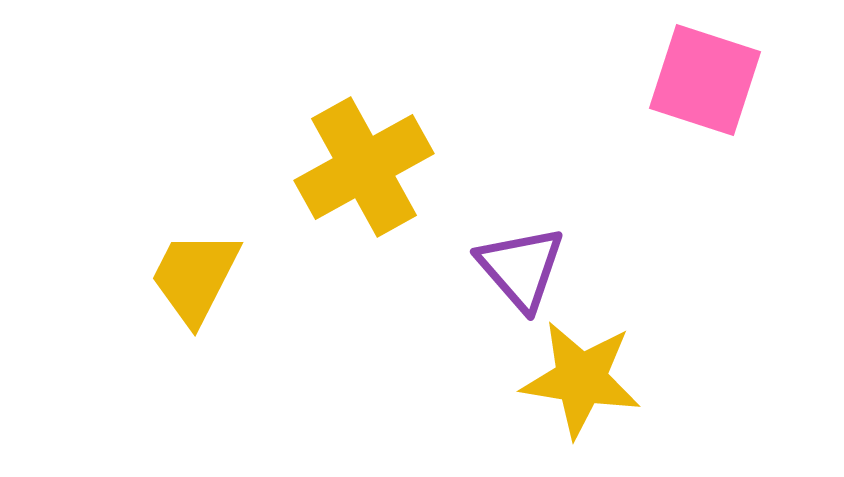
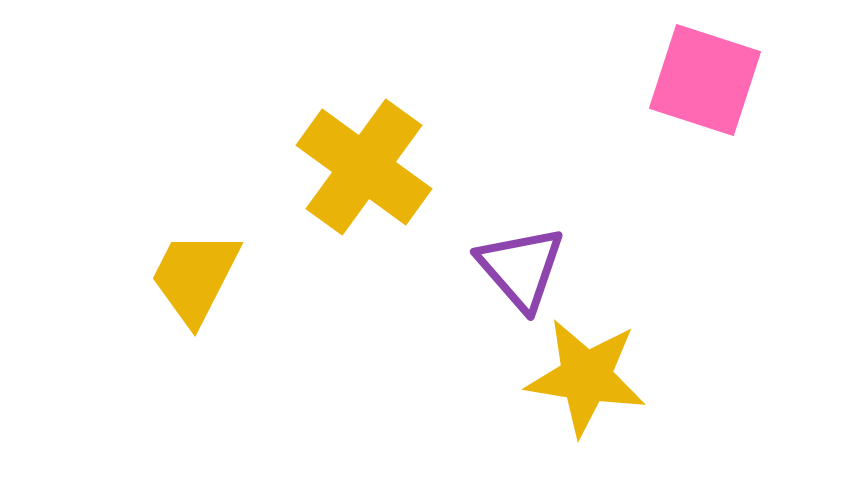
yellow cross: rotated 25 degrees counterclockwise
yellow star: moved 5 px right, 2 px up
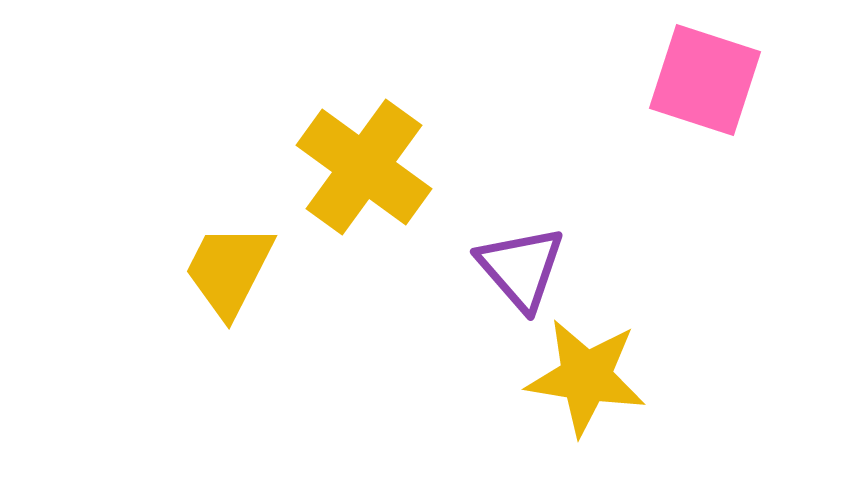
yellow trapezoid: moved 34 px right, 7 px up
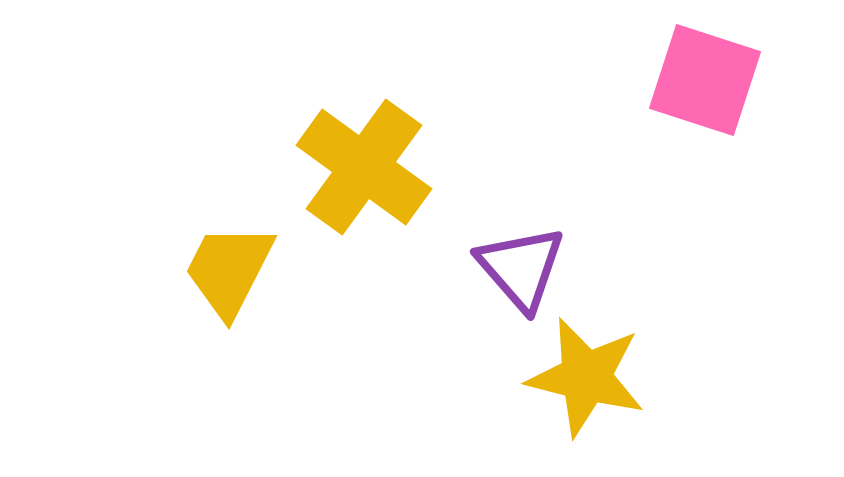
yellow star: rotated 5 degrees clockwise
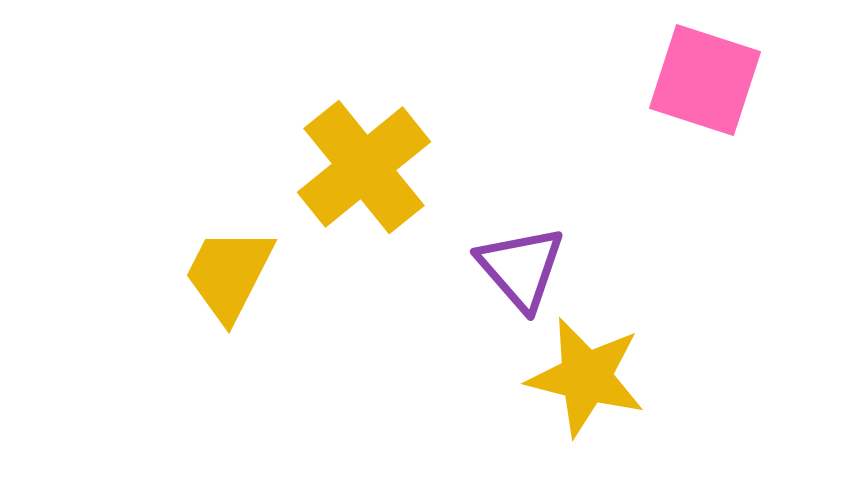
yellow cross: rotated 15 degrees clockwise
yellow trapezoid: moved 4 px down
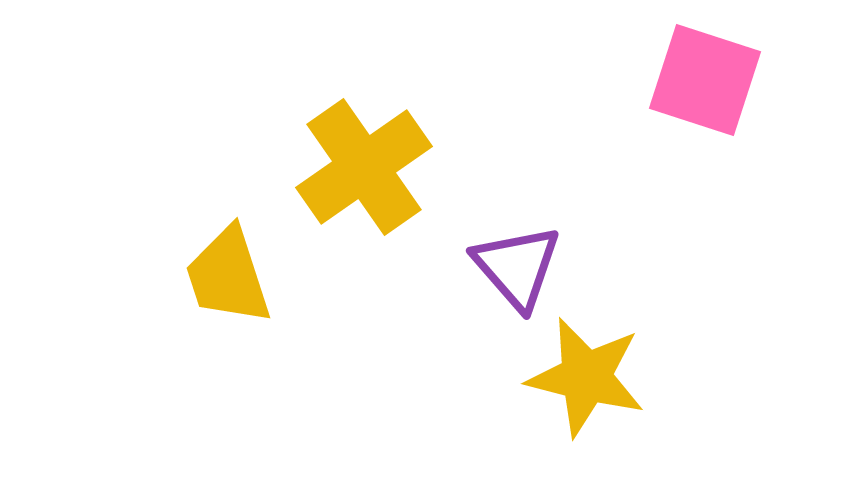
yellow cross: rotated 4 degrees clockwise
purple triangle: moved 4 px left, 1 px up
yellow trapezoid: moved 1 px left, 2 px down; rotated 45 degrees counterclockwise
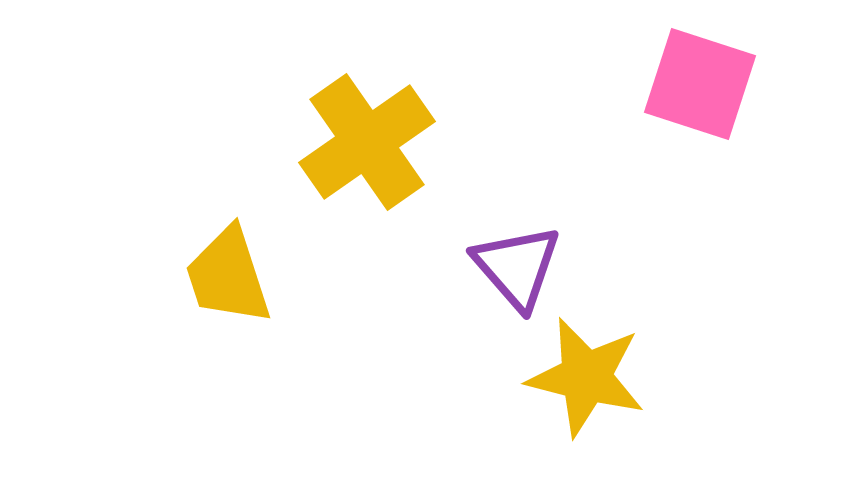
pink square: moved 5 px left, 4 px down
yellow cross: moved 3 px right, 25 px up
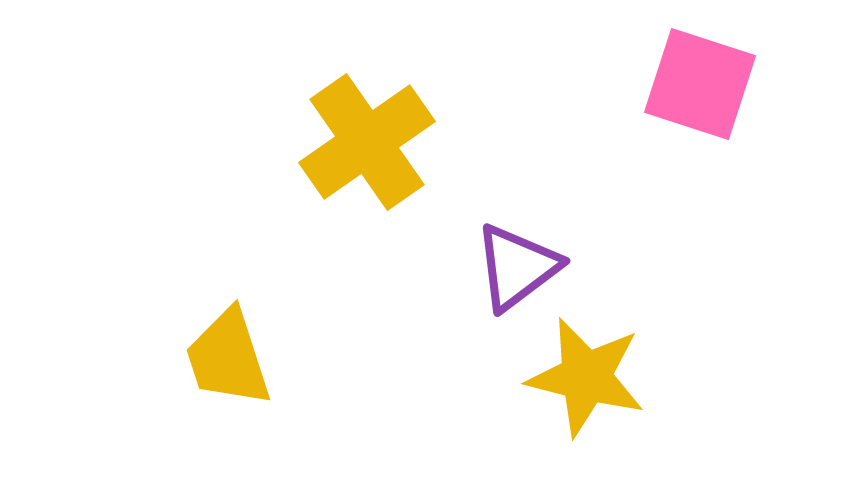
purple triangle: rotated 34 degrees clockwise
yellow trapezoid: moved 82 px down
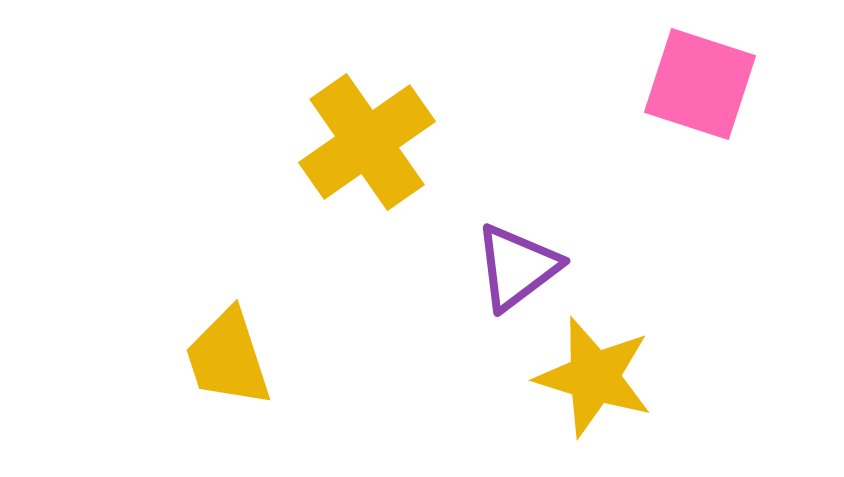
yellow star: moved 8 px right; rotated 3 degrees clockwise
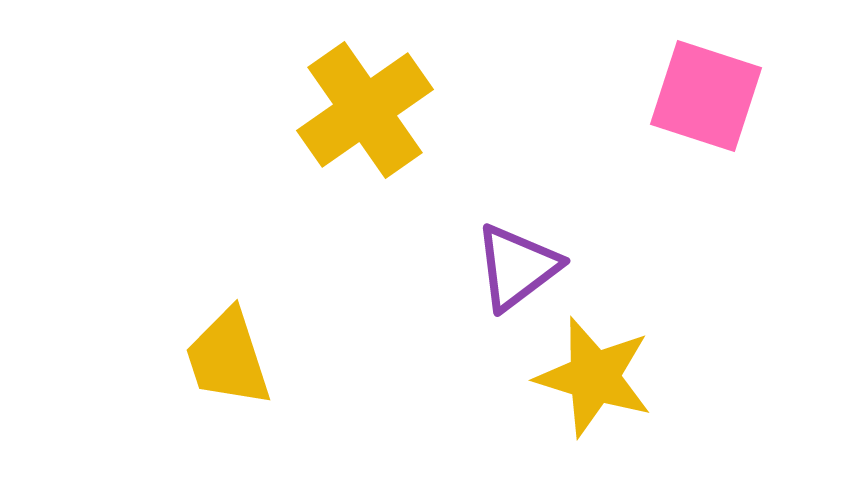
pink square: moved 6 px right, 12 px down
yellow cross: moved 2 px left, 32 px up
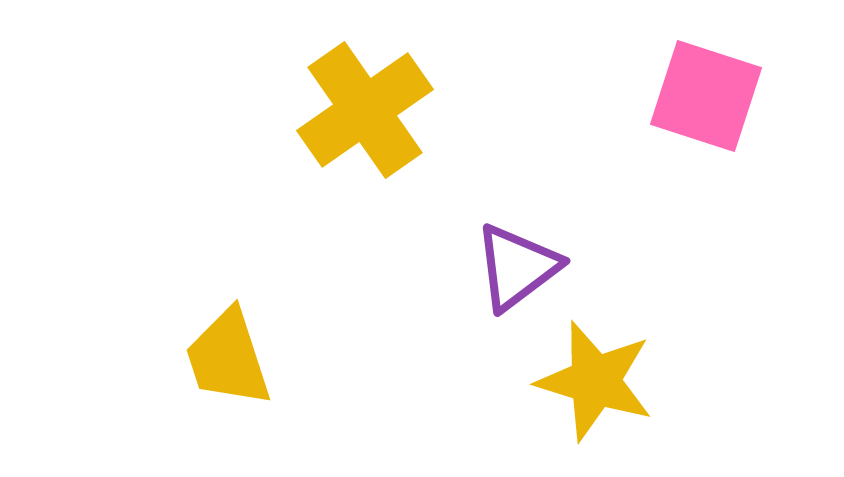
yellow star: moved 1 px right, 4 px down
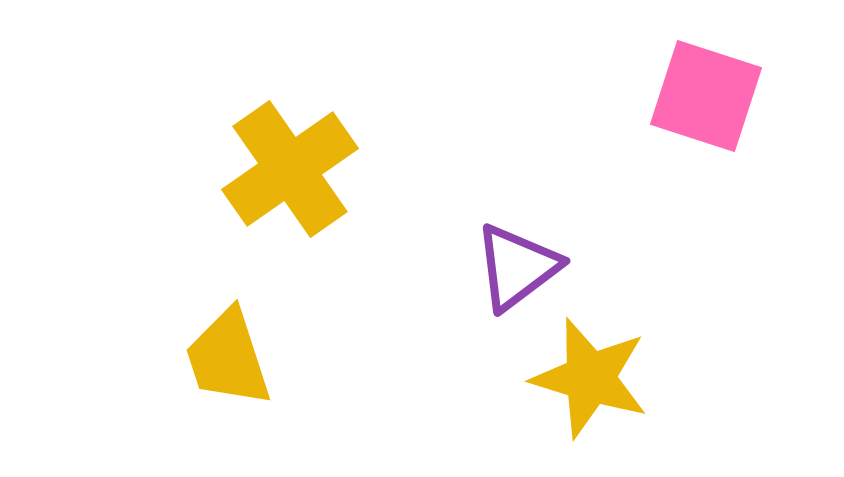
yellow cross: moved 75 px left, 59 px down
yellow star: moved 5 px left, 3 px up
